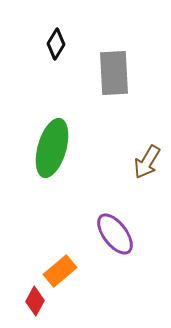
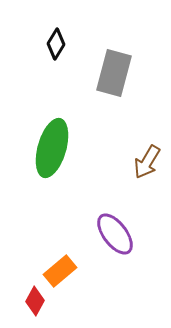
gray rectangle: rotated 18 degrees clockwise
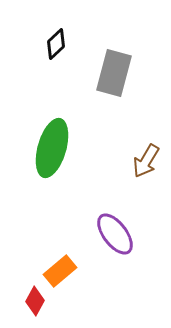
black diamond: rotated 16 degrees clockwise
brown arrow: moved 1 px left, 1 px up
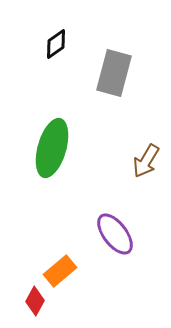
black diamond: rotated 8 degrees clockwise
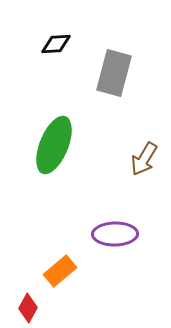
black diamond: rotated 32 degrees clockwise
green ellipse: moved 2 px right, 3 px up; rotated 6 degrees clockwise
brown arrow: moved 2 px left, 2 px up
purple ellipse: rotated 54 degrees counterclockwise
red diamond: moved 7 px left, 7 px down
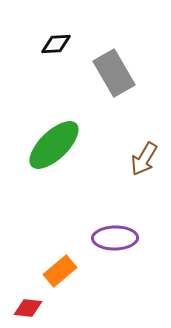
gray rectangle: rotated 45 degrees counterclockwise
green ellipse: rotated 24 degrees clockwise
purple ellipse: moved 4 px down
red diamond: rotated 68 degrees clockwise
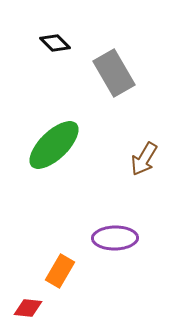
black diamond: moved 1 px left, 1 px up; rotated 48 degrees clockwise
orange rectangle: rotated 20 degrees counterclockwise
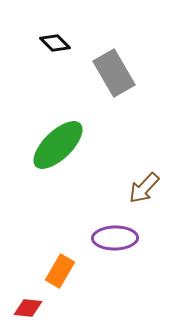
green ellipse: moved 4 px right
brown arrow: moved 29 px down; rotated 12 degrees clockwise
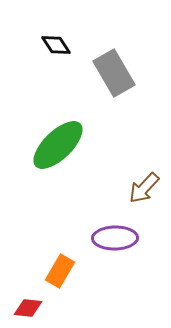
black diamond: moved 1 px right, 2 px down; rotated 12 degrees clockwise
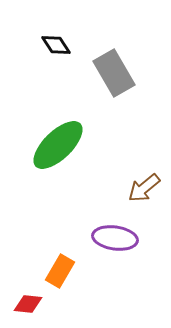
brown arrow: rotated 8 degrees clockwise
purple ellipse: rotated 9 degrees clockwise
red diamond: moved 4 px up
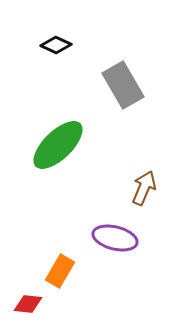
black diamond: rotated 32 degrees counterclockwise
gray rectangle: moved 9 px right, 12 px down
brown arrow: rotated 152 degrees clockwise
purple ellipse: rotated 6 degrees clockwise
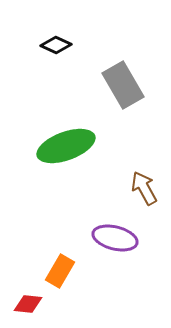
green ellipse: moved 8 px right, 1 px down; rotated 24 degrees clockwise
brown arrow: rotated 52 degrees counterclockwise
